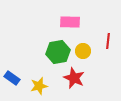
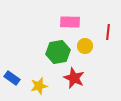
red line: moved 9 px up
yellow circle: moved 2 px right, 5 px up
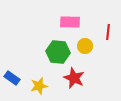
green hexagon: rotated 15 degrees clockwise
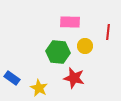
red star: rotated 10 degrees counterclockwise
yellow star: moved 2 px down; rotated 30 degrees counterclockwise
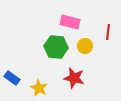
pink rectangle: rotated 12 degrees clockwise
green hexagon: moved 2 px left, 5 px up
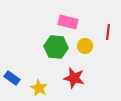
pink rectangle: moved 2 px left
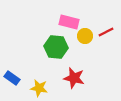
pink rectangle: moved 1 px right
red line: moved 2 px left; rotated 56 degrees clockwise
yellow circle: moved 10 px up
yellow star: rotated 18 degrees counterclockwise
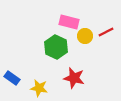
green hexagon: rotated 20 degrees clockwise
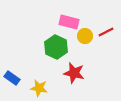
red star: moved 5 px up
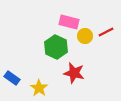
yellow star: rotated 24 degrees clockwise
